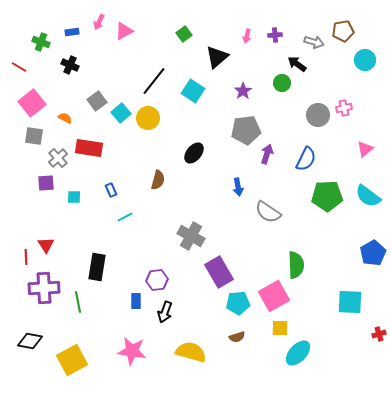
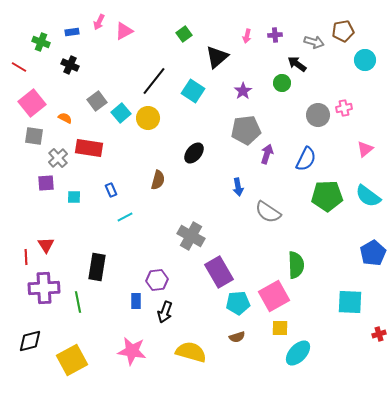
black diamond at (30, 341): rotated 25 degrees counterclockwise
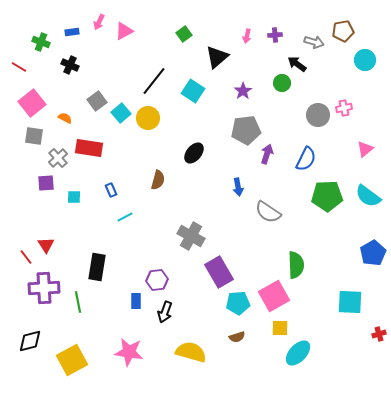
red line at (26, 257): rotated 35 degrees counterclockwise
pink star at (132, 351): moved 3 px left, 1 px down
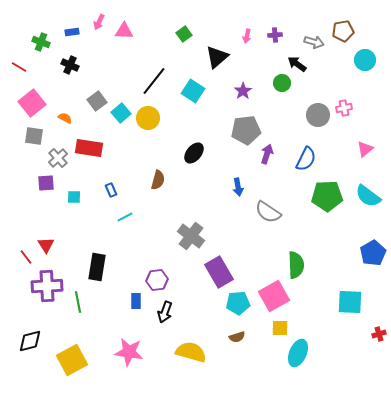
pink triangle at (124, 31): rotated 30 degrees clockwise
gray cross at (191, 236): rotated 8 degrees clockwise
purple cross at (44, 288): moved 3 px right, 2 px up
cyan ellipse at (298, 353): rotated 20 degrees counterclockwise
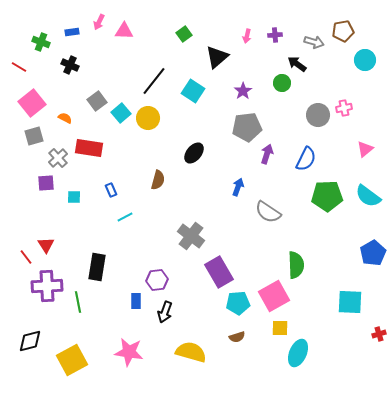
gray pentagon at (246, 130): moved 1 px right, 3 px up
gray square at (34, 136): rotated 24 degrees counterclockwise
blue arrow at (238, 187): rotated 150 degrees counterclockwise
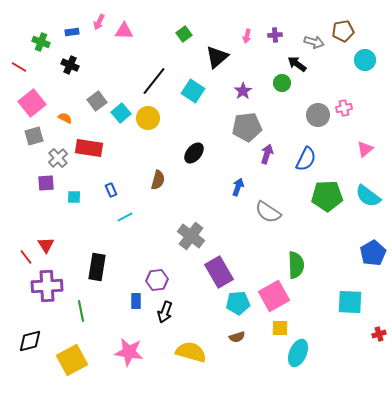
green line at (78, 302): moved 3 px right, 9 px down
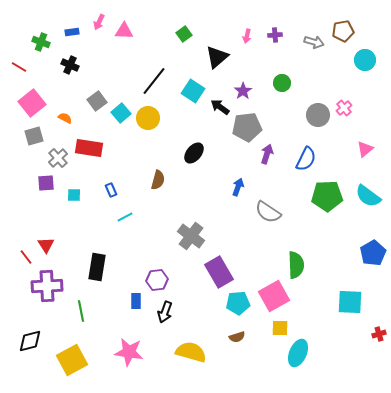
black arrow at (297, 64): moved 77 px left, 43 px down
pink cross at (344, 108): rotated 28 degrees counterclockwise
cyan square at (74, 197): moved 2 px up
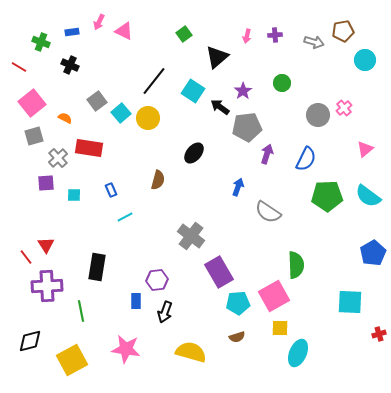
pink triangle at (124, 31): rotated 24 degrees clockwise
pink star at (129, 352): moved 3 px left, 3 px up
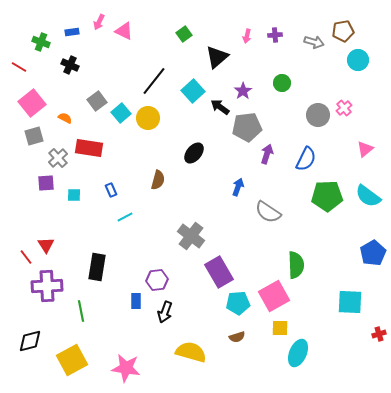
cyan circle at (365, 60): moved 7 px left
cyan square at (193, 91): rotated 15 degrees clockwise
pink star at (126, 349): moved 19 px down
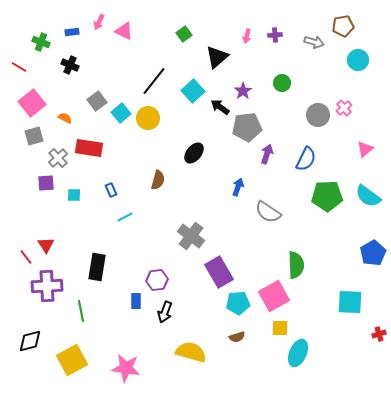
brown pentagon at (343, 31): moved 5 px up
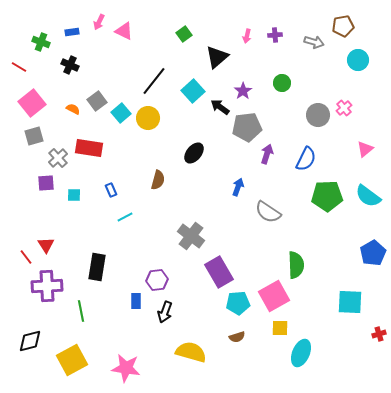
orange semicircle at (65, 118): moved 8 px right, 9 px up
cyan ellipse at (298, 353): moved 3 px right
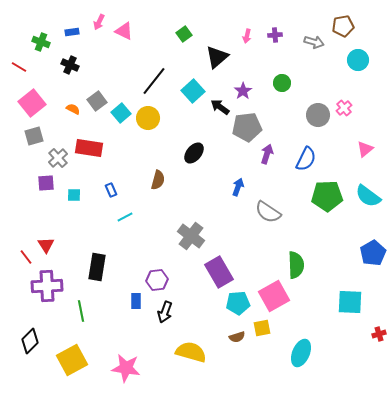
yellow square at (280, 328): moved 18 px left; rotated 12 degrees counterclockwise
black diamond at (30, 341): rotated 30 degrees counterclockwise
